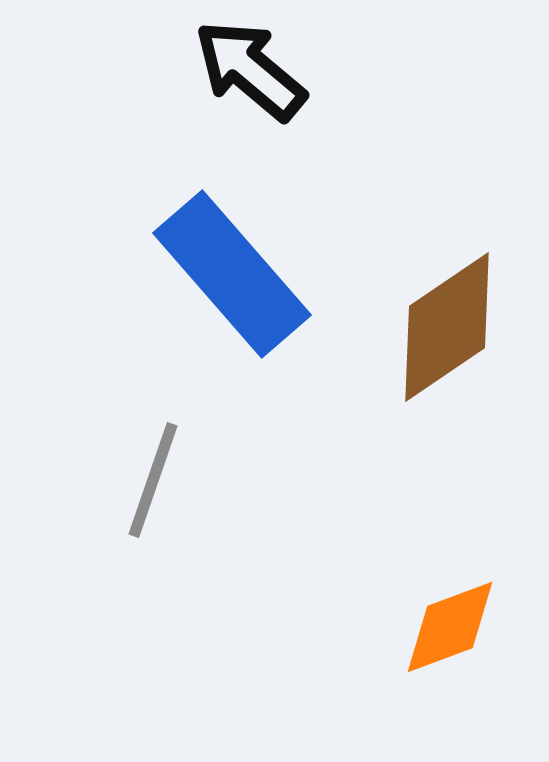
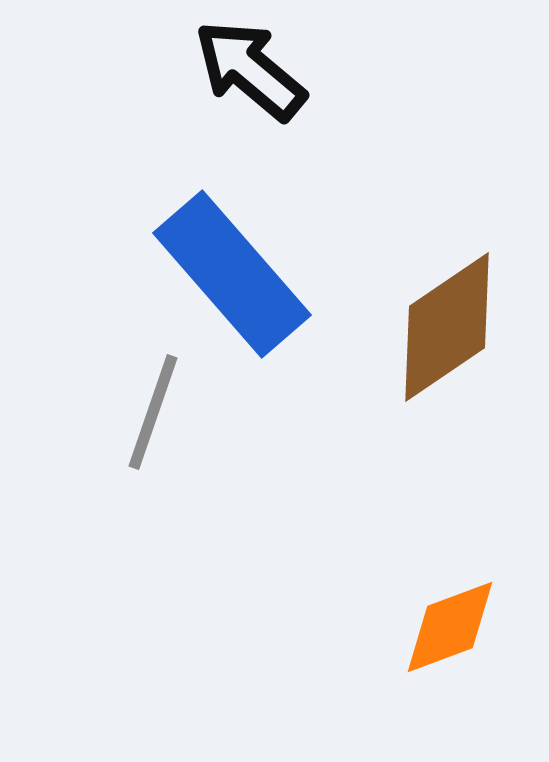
gray line: moved 68 px up
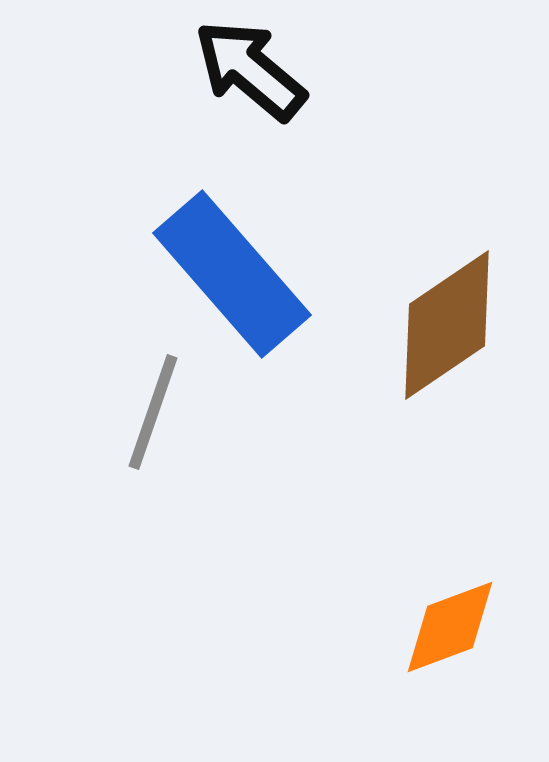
brown diamond: moved 2 px up
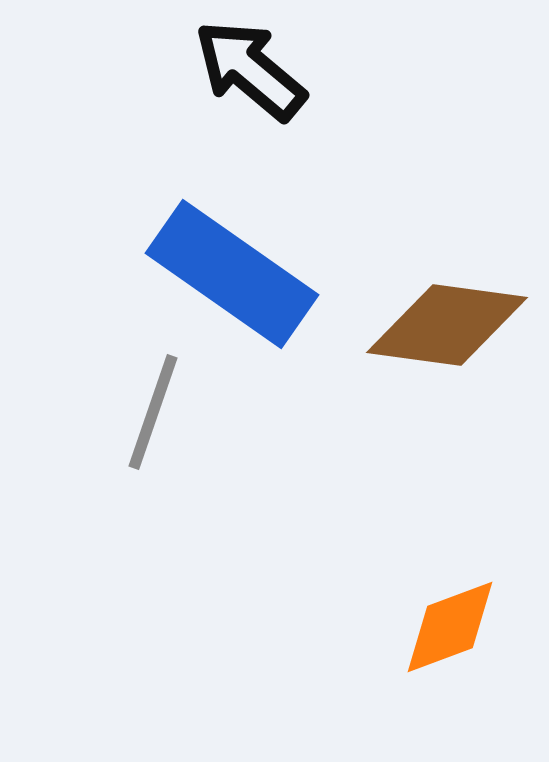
blue rectangle: rotated 14 degrees counterclockwise
brown diamond: rotated 42 degrees clockwise
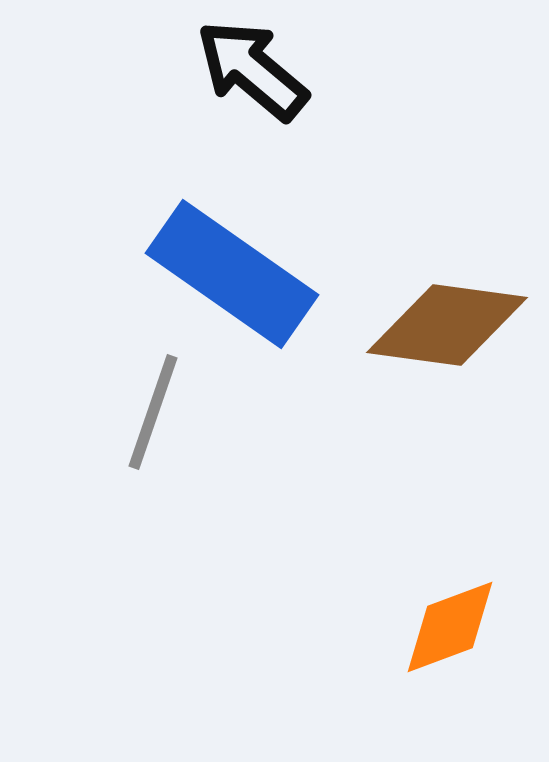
black arrow: moved 2 px right
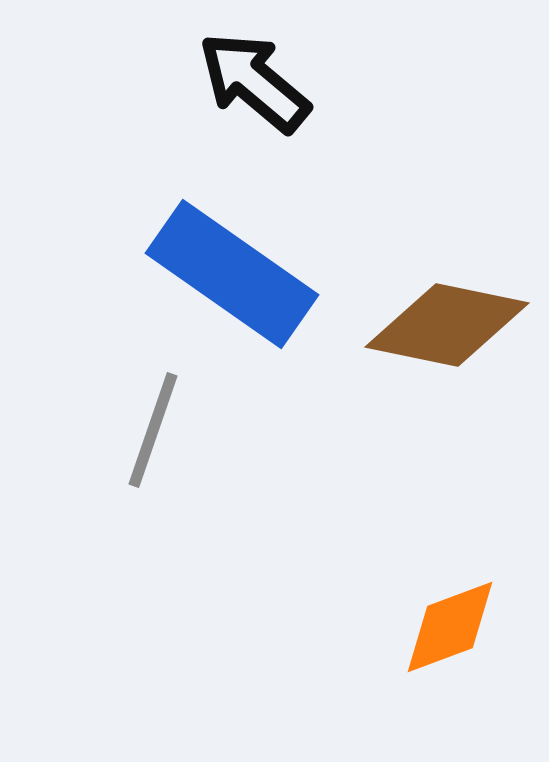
black arrow: moved 2 px right, 12 px down
brown diamond: rotated 4 degrees clockwise
gray line: moved 18 px down
